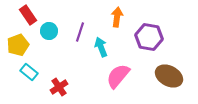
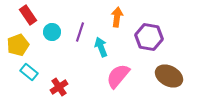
cyan circle: moved 3 px right, 1 px down
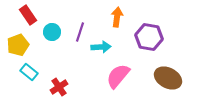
cyan arrow: rotated 108 degrees clockwise
brown ellipse: moved 1 px left, 2 px down
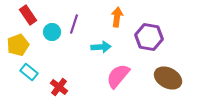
purple line: moved 6 px left, 8 px up
red cross: rotated 18 degrees counterclockwise
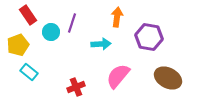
purple line: moved 2 px left, 1 px up
cyan circle: moved 1 px left
cyan arrow: moved 3 px up
red cross: moved 17 px right; rotated 30 degrees clockwise
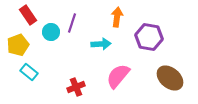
brown ellipse: moved 2 px right; rotated 12 degrees clockwise
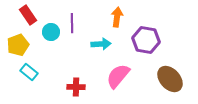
purple line: rotated 18 degrees counterclockwise
purple hexagon: moved 3 px left, 3 px down
brown ellipse: moved 1 px down; rotated 8 degrees clockwise
red cross: rotated 24 degrees clockwise
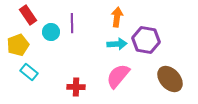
cyan arrow: moved 16 px right
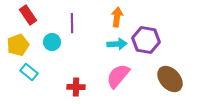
cyan circle: moved 1 px right, 10 px down
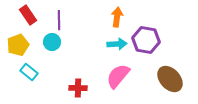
purple line: moved 13 px left, 3 px up
red cross: moved 2 px right, 1 px down
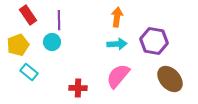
purple hexagon: moved 8 px right, 1 px down
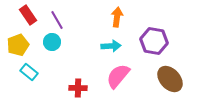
purple line: moved 2 px left; rotated 30 degrees counterclockwise
cyan arrow: moved 6 px left, 2 px down
